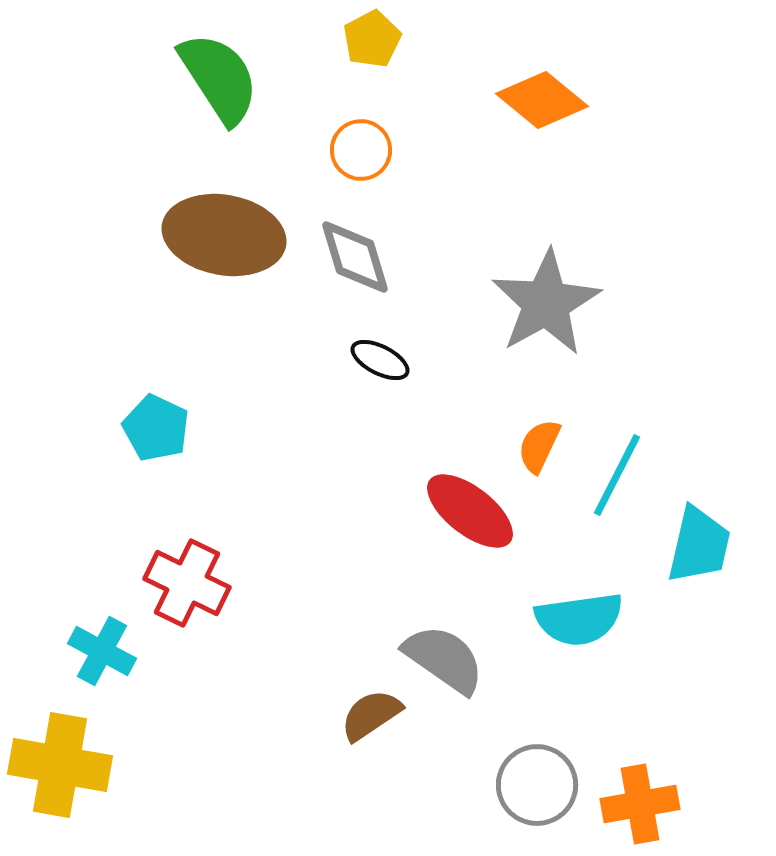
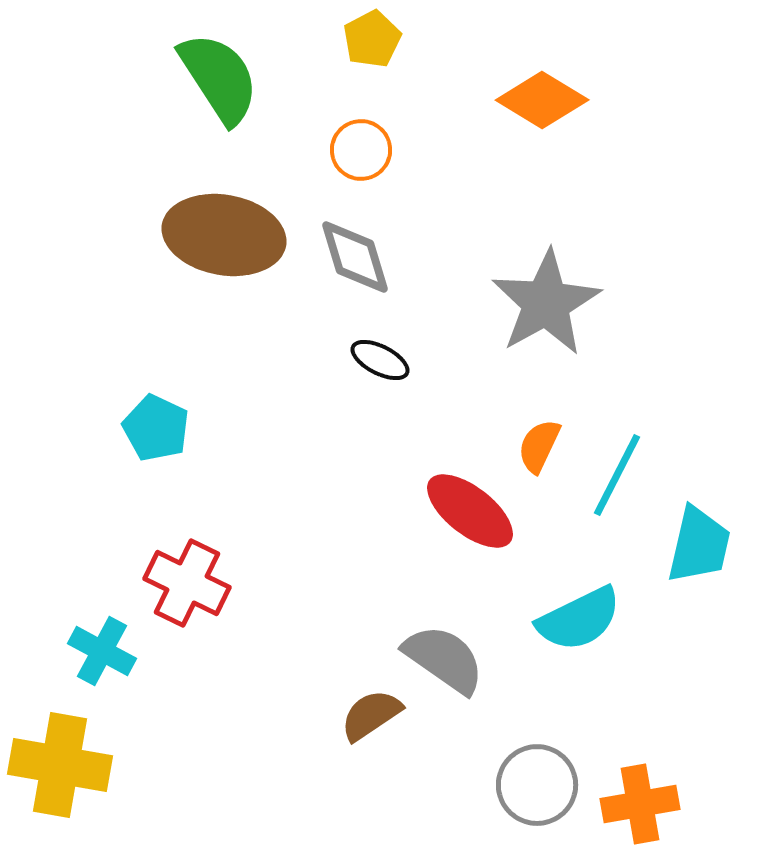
orange diamond: rotated 8 degrees counterclockwise
cyan semicircle: rotated 18 degrees counterclockwise
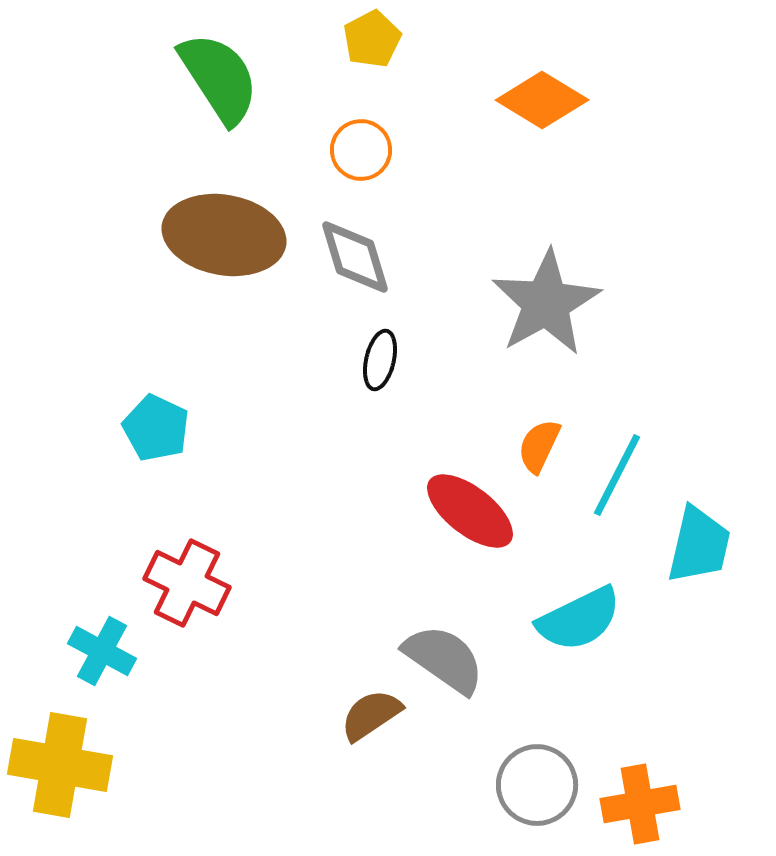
black ellipse: rotated 76 degrees clockwise
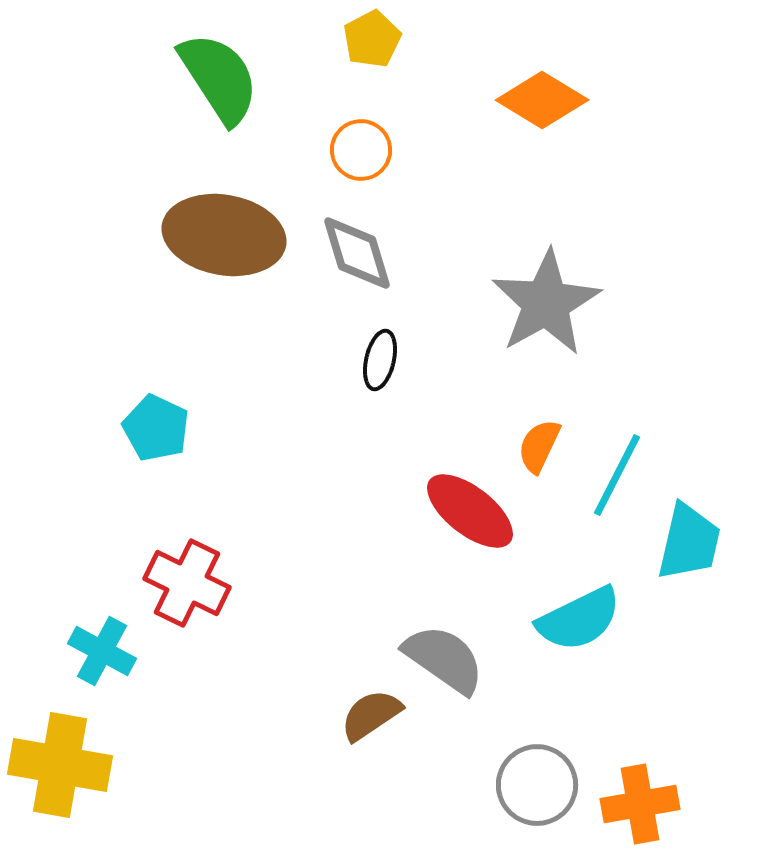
gray diamond: moved 2 px right, 4 px up
cyan trapezoid: moved 10 px left, 3 px up
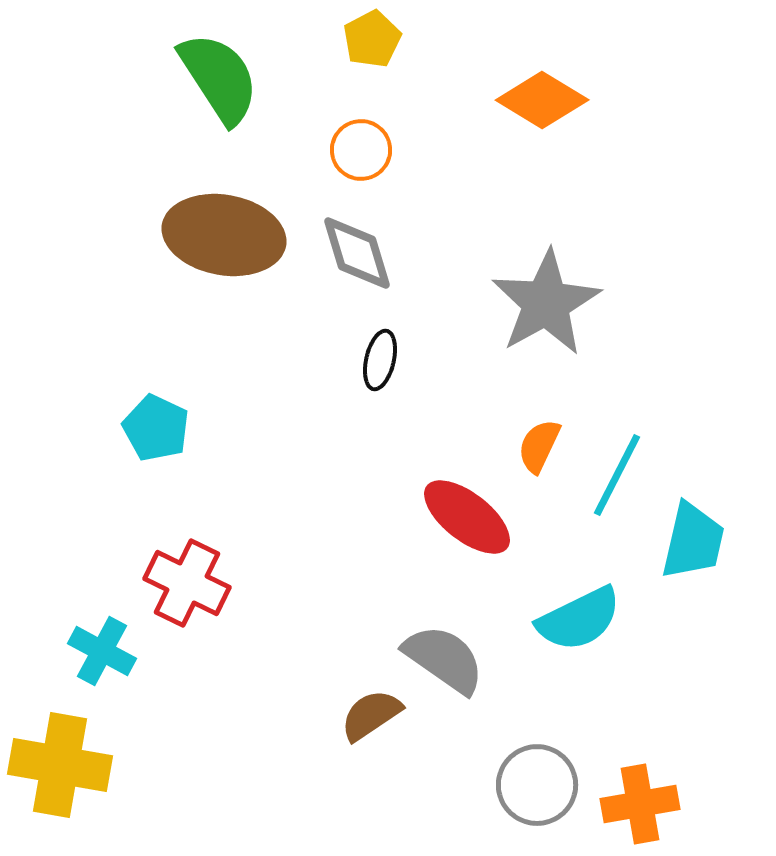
red ellipse: moved 3 px left, 6 px down
cyan trapezoid: moved 4 px right, 1 px up
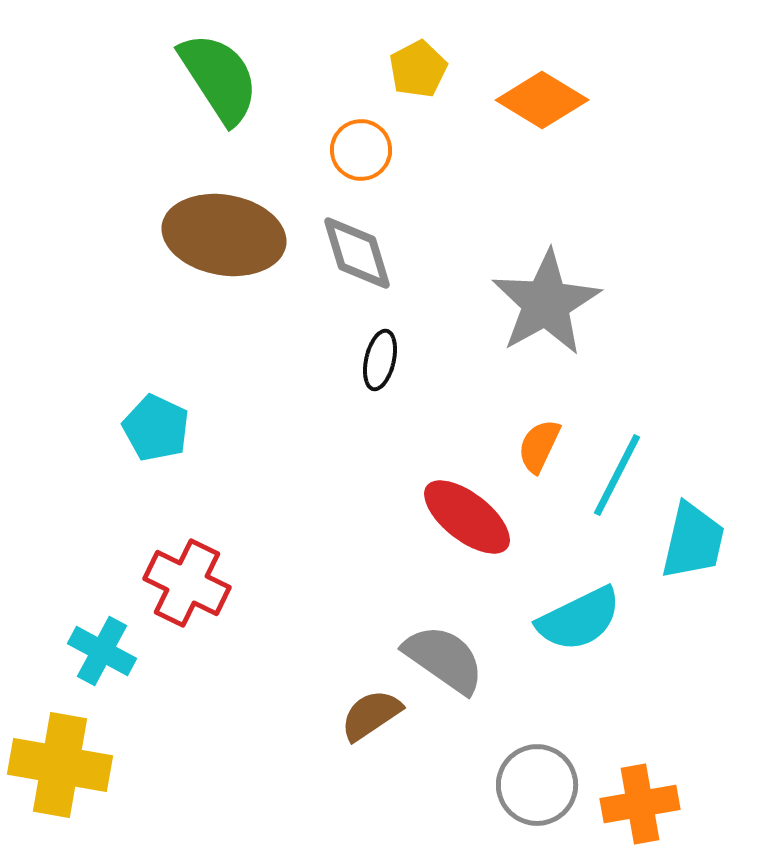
yellow pentagon: moved 46 px right, 30 px down
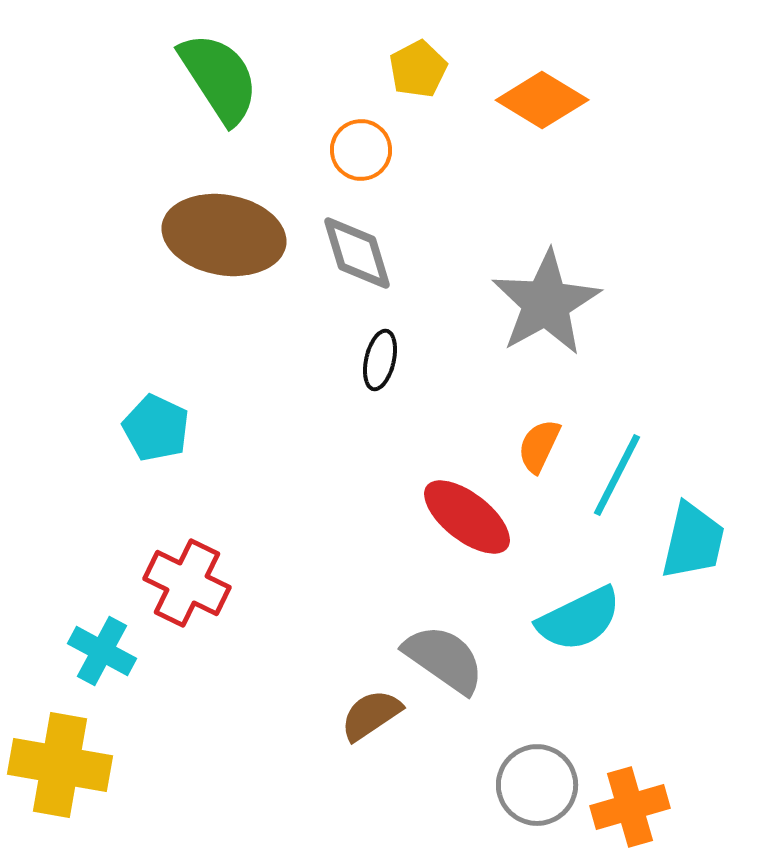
orange cross: moved 10 px left, 3 px down; rotated 6 degrees counterclockwise
